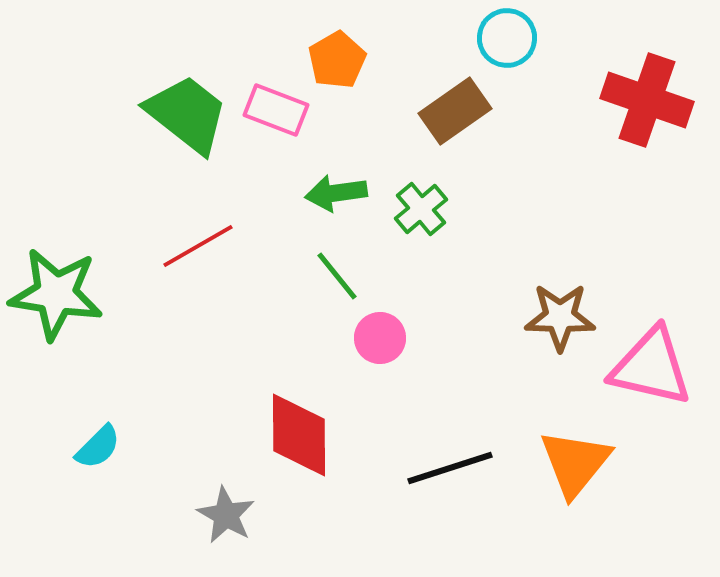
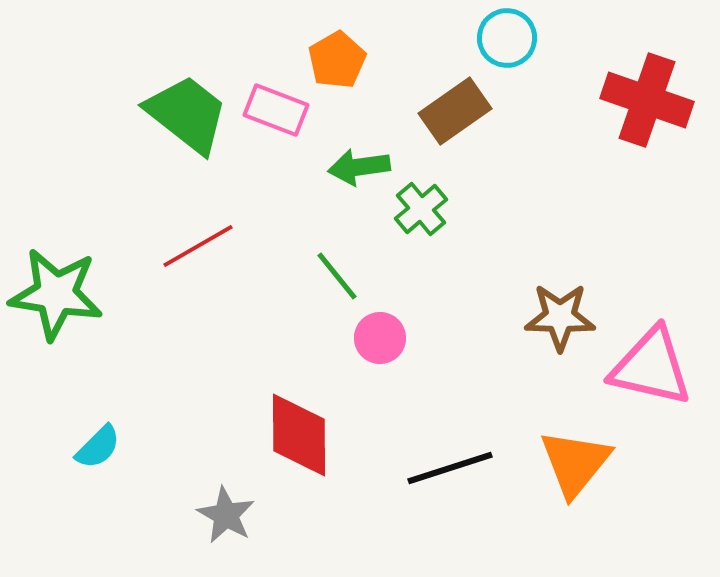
green arrow: moved 23 px right, 26 px up
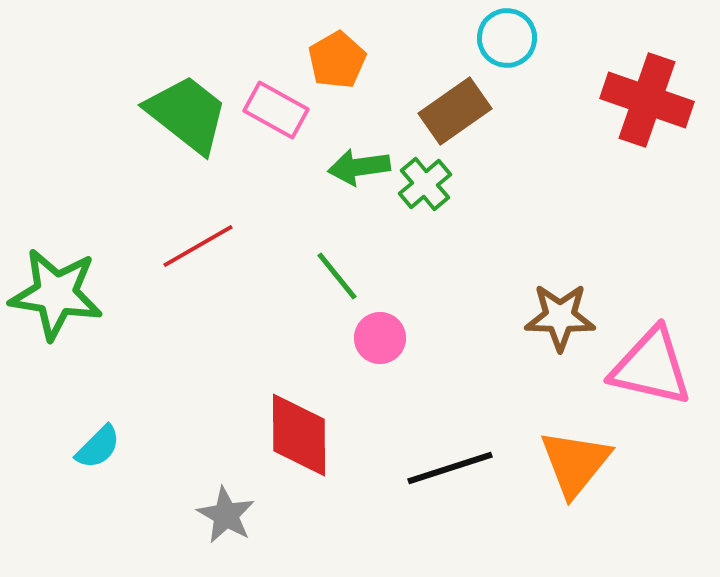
pink rectangle: rotated 8 degrees clockwise
green cross: moved 4 px right, 25 px up
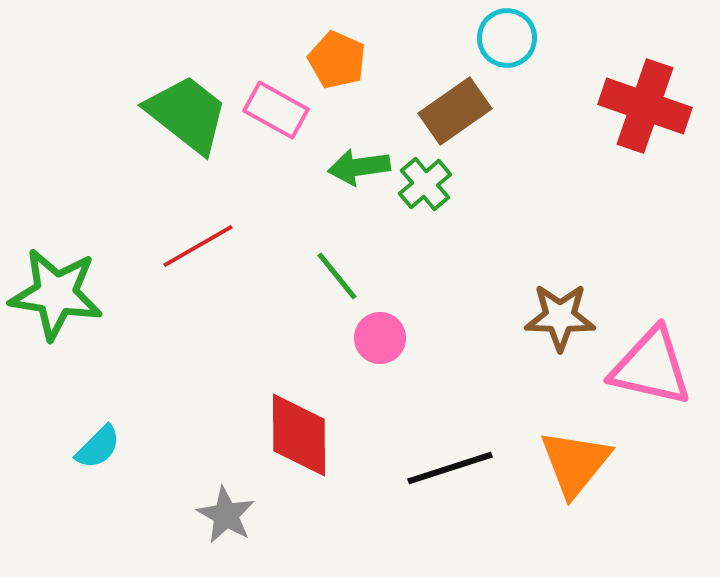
orange pentagon: rotated 18 degrees counterclockwise
red cross: moved 2 px left, 6 px down
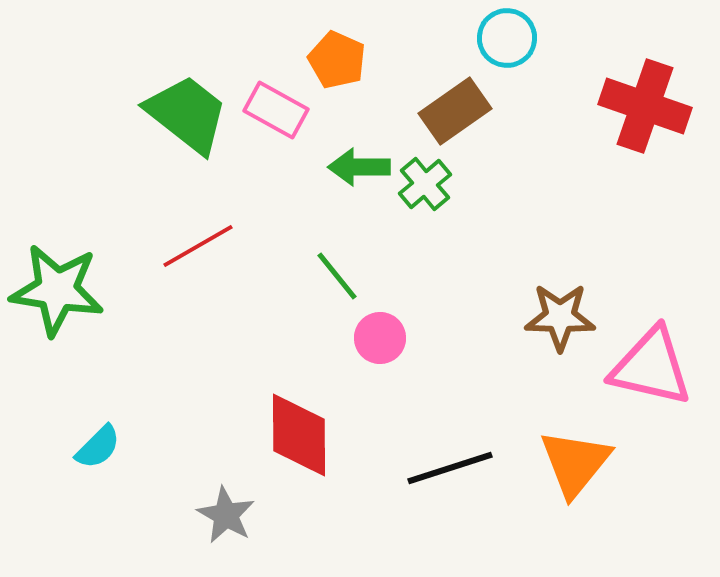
green arrow: rotated 8 degrees clockwise
green star: moved 1 px right, 4 px up
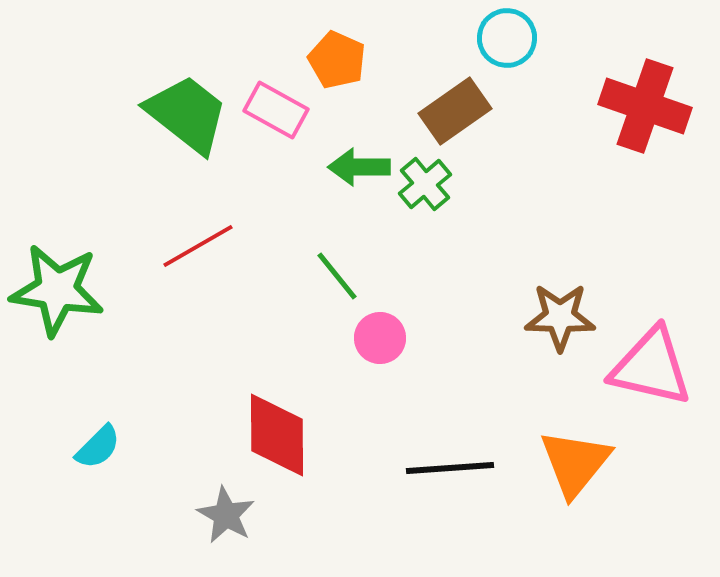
red diamond: moved 22 px left
black line: rotated 14 degrees clockwise
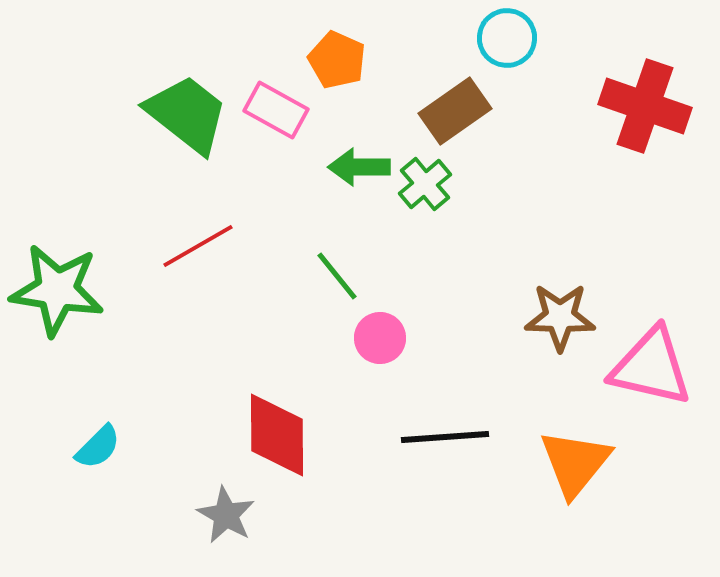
black line: moved 5 px left, 31 px up
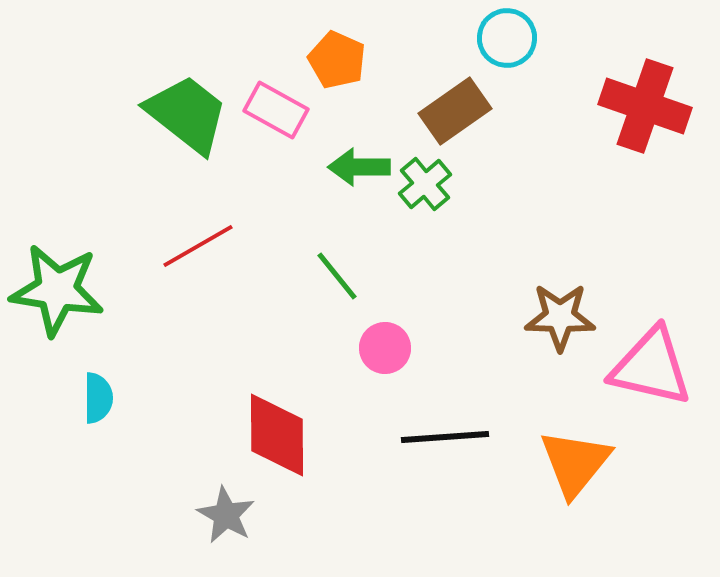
pink circle: moved 5 px right, 10 px down
cyan semicircle: moved 49 px up; rotated 45 degrees counterclockwise
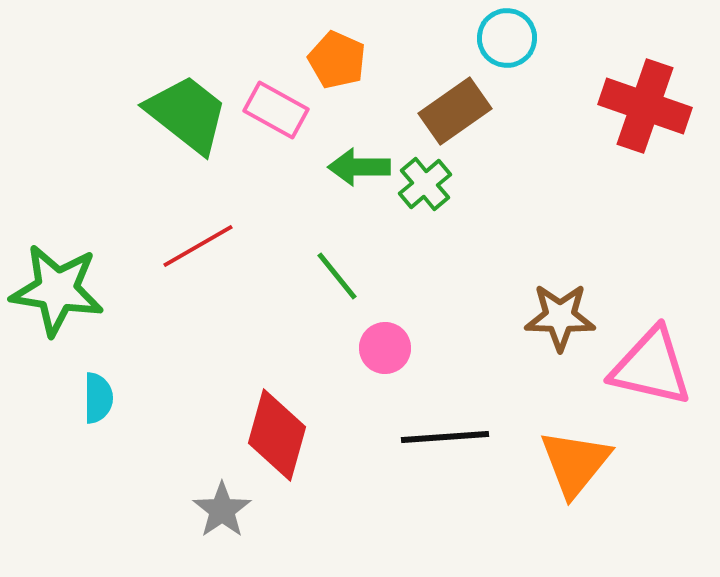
red diamond: rotated 16 degrees clockwise
gray star: moved 4 px left, 5 px up; rotated 8 degrees clockwise
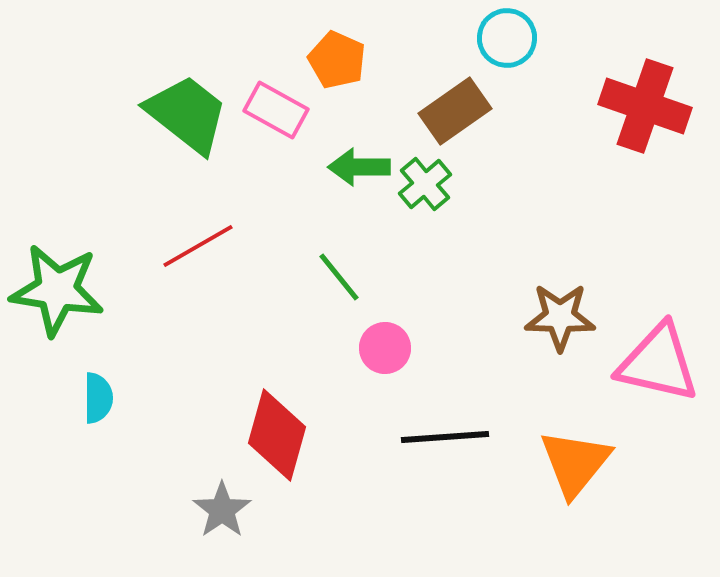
green line: moved 2 px right, 1 px down
pink triangle: moved 7 px right, 4 px up
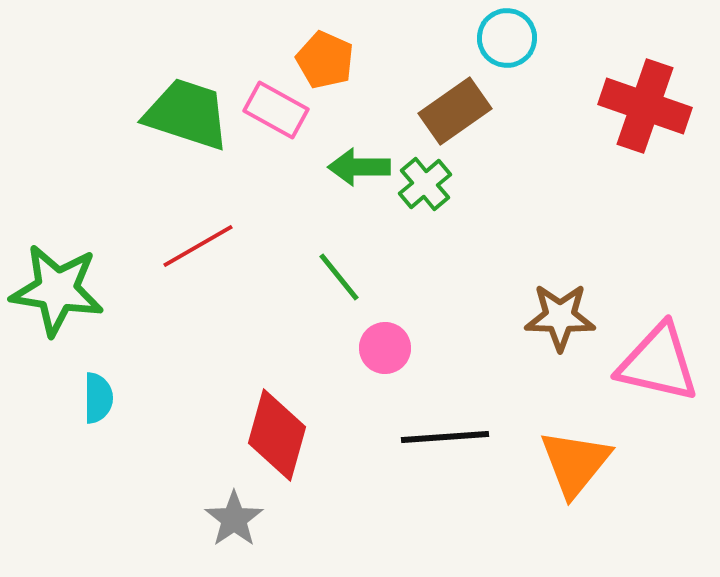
orange pentagon: moved 12 px left
green trapezoid: rotated 20 degrees counterclockwise
gray star: moved 12 px right, 9 px down
